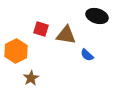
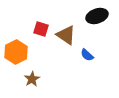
black ellipse: rotated 35 degrees counterclockwise
brown triangle: rotated 25 degrees clockwise
orange hexagon: moved 1 px down
brown star: moved 1 px right, 1 px down
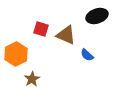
brown triangle: rotated 10 degrees counterclockwise
orange hexagon: moved 2 px down
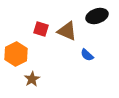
brown triangle: moved 1 px right, 4 px up
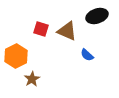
orange hexagon: moved 2 px down
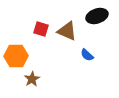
orange hexagon: rotated 25 degrees clockwise
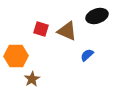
blue semicircle: rotated 96 degrees clockwise
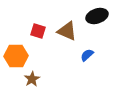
red square: moved 3 px left, 2 px down
